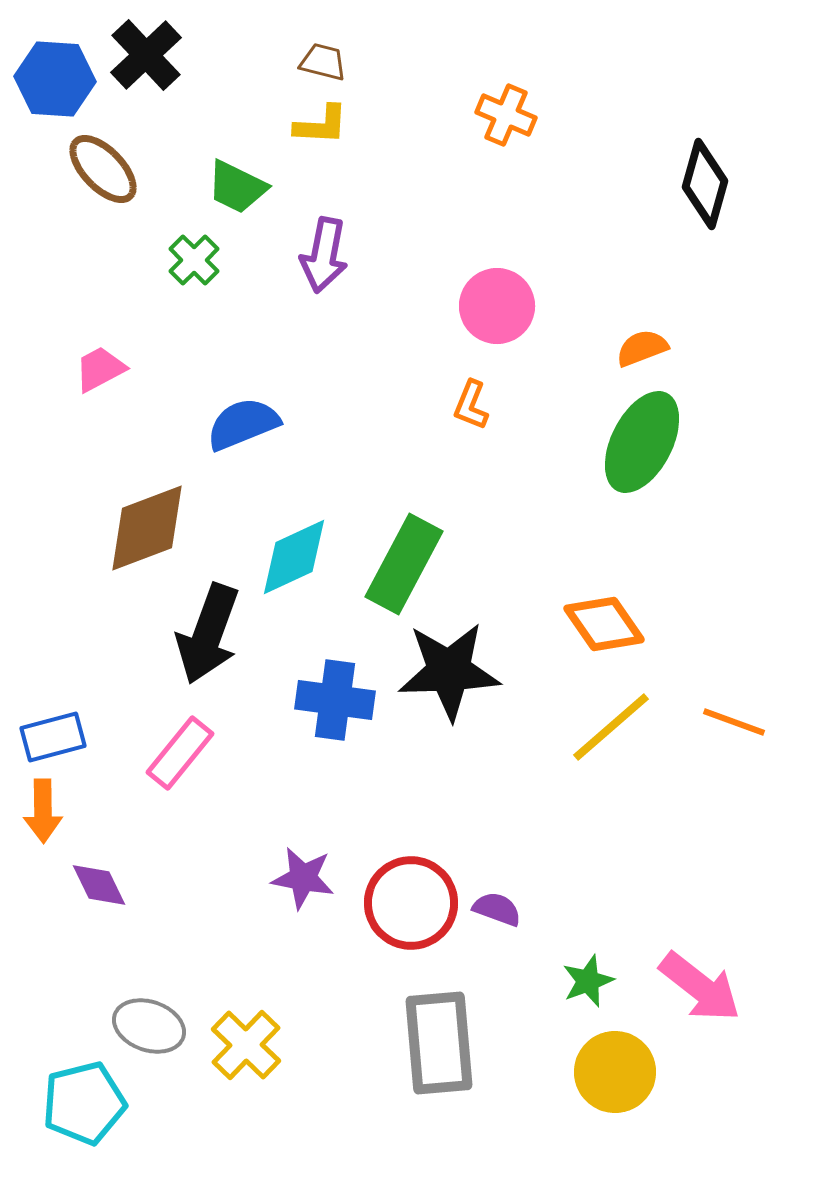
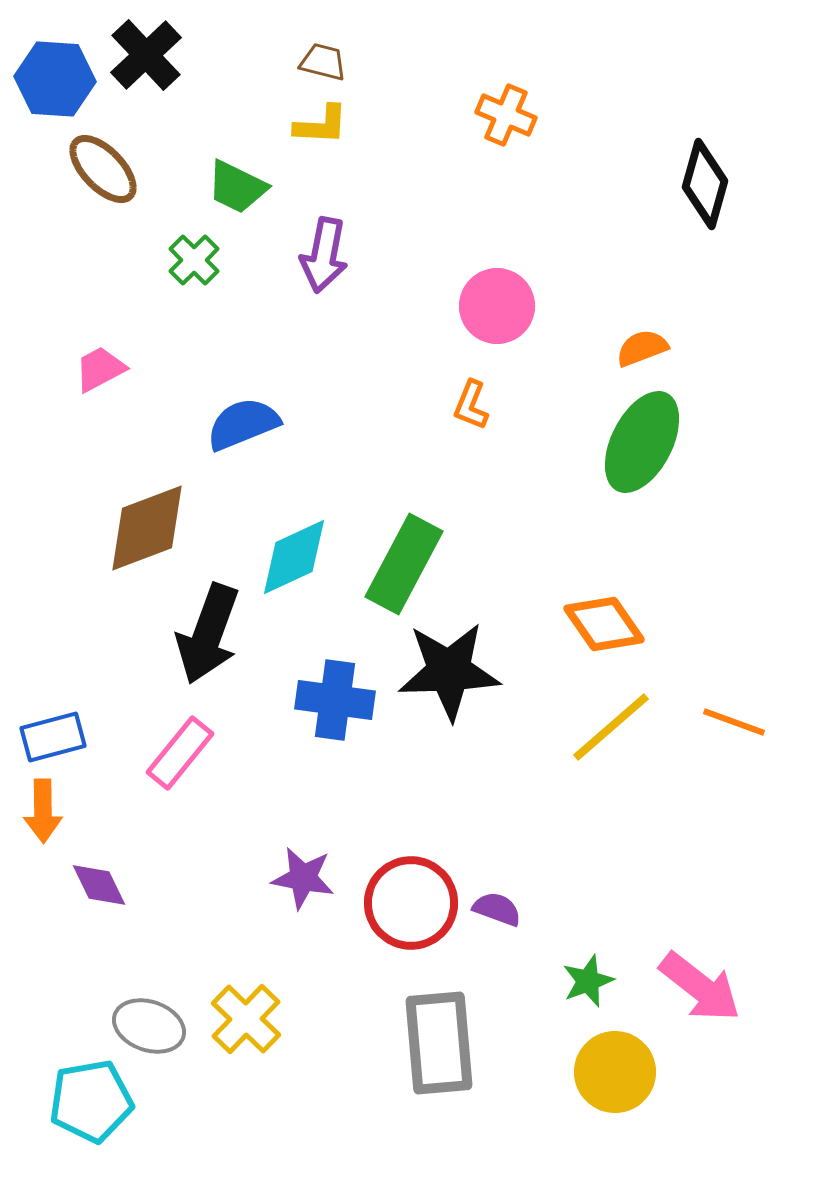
yellow cross: moved 26 px up
cyan pentagon: moved 7 px right, 2 px up; rotated 4 degrees clockwise
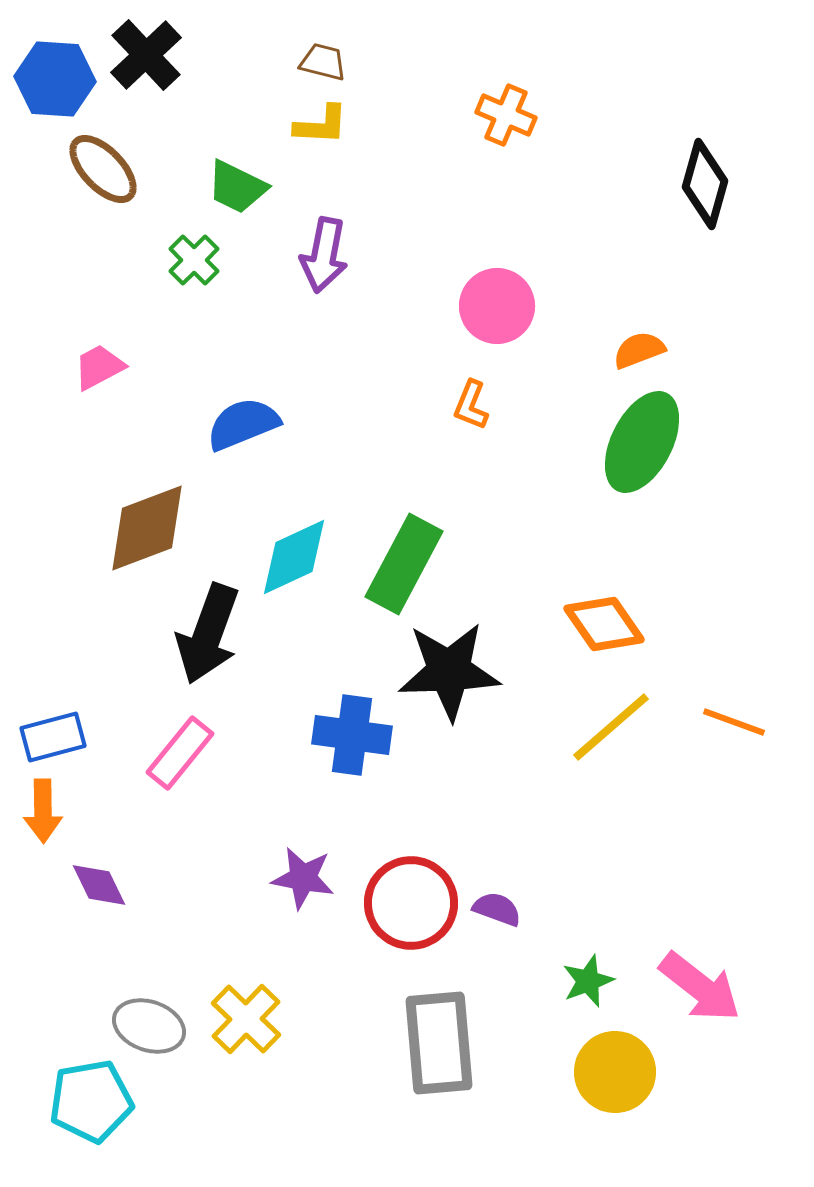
orange semicircle: moved 3 px left, 2 px down
pink trapezoid: moved 1 px left, 2 px up
blue cross: moved 17 px right, 35 px down
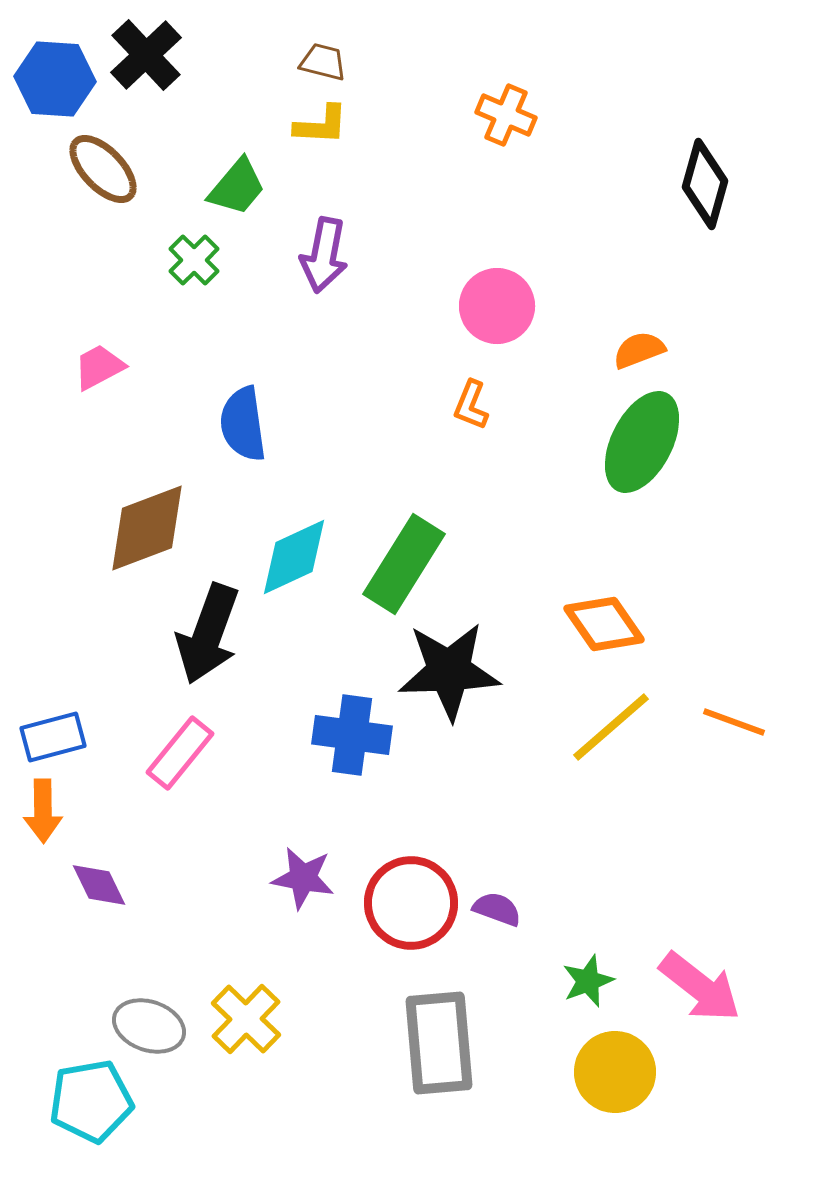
green trapezoid: rotated 76 degrees counterclockwise
blue semicircle: rotated 76 degrees counterclockwise
green rectangle: rotated 4 degrees clockwise
